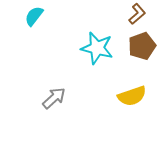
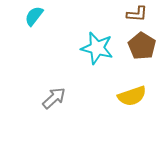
brown L-shape: rotated 45 degrees clockwise
brown pentagon: rotated 20 degrees counterclockwise
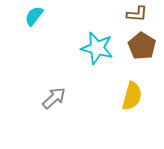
yellow semicircle: rotated 56 degrees counterclockwise
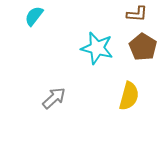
brown pentagon: moved 1 px right, 1 px down
yellow semicircle: moved 3 px left
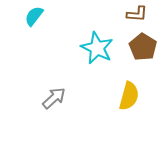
cyan star: rotated 12 degrees clockwise
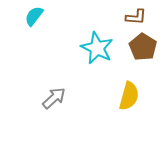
brown L-shape: moved 1 px left, 3 px down
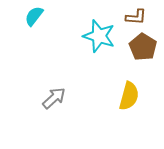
cyan star: moved 2 px right, 12 px up; rotated 8 degrees counterclockwise
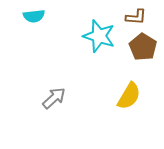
cyan semicircle: rotated 135 degrees counterclockwise
yellow semicircle: rotated 16 degrees clockwise
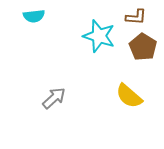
yellow semicircle: rotated 100 degrees clockwise
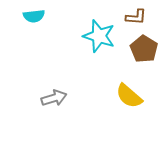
brown pentagon: moved 1 px right, 2 px down
gray arrow: rotated 25 degrees clockwise
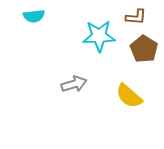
cyan star: rotated 20 degrees counterclockwise
gray arrow: moved 20 px right, 14 px up
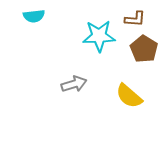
brown L-shape: moved 1 px left, 2 px down
